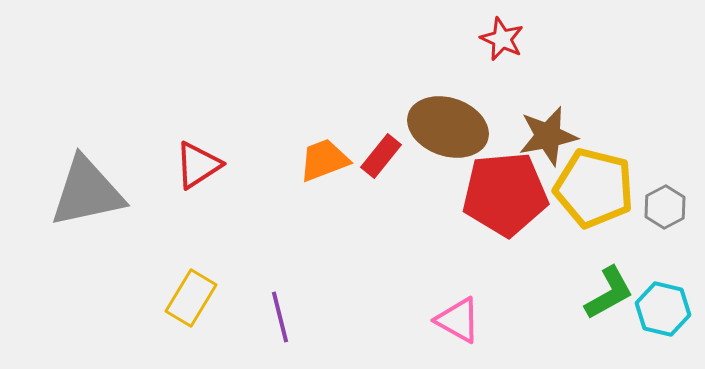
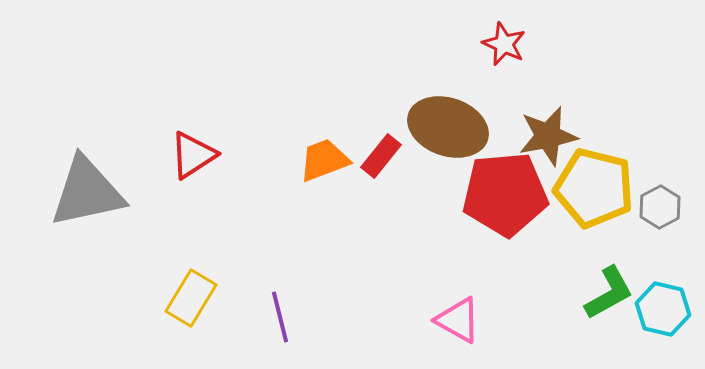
red star: moved 2 px right, 5 px down
red triangle: moved 5 px left, 10 px up
gray hexagon: moved 5 px left
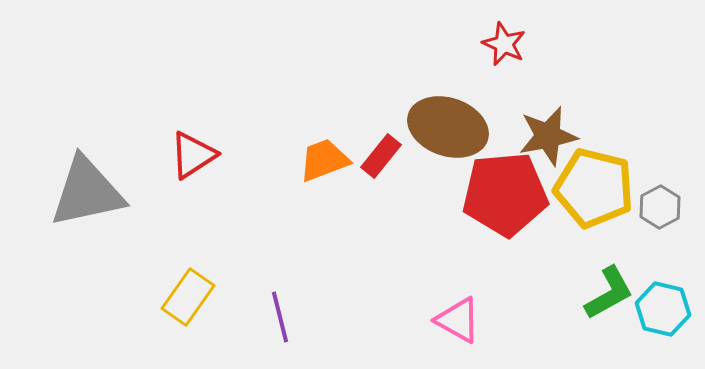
yellow rectangle: moved 3 px left, 1 px up; rotated 4 degrees clockwise
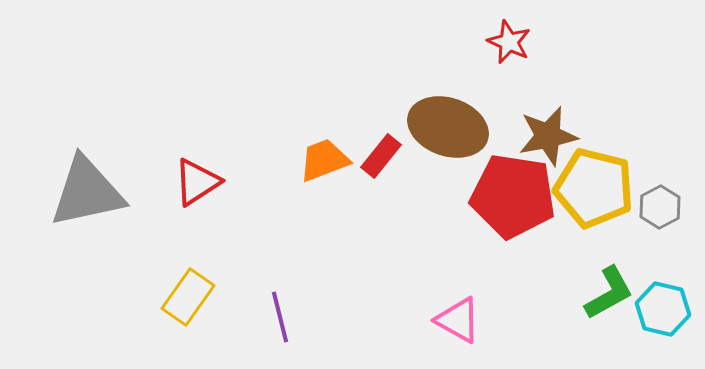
red star: moved 5 px right, 2 px up
red triangle: moved 4 px right, 27 px down
red pentagon: moved 8 px right, 2 px down; rotated 14 degrees clockwise
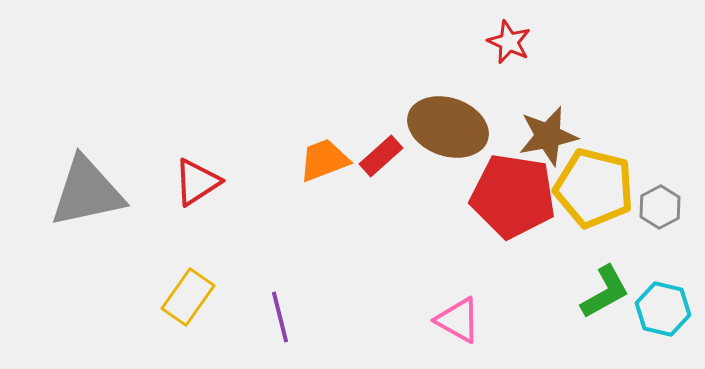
red rectangle: rotated 9 degrees clockwise
green L-shape: moved 4 px left, 1 px up
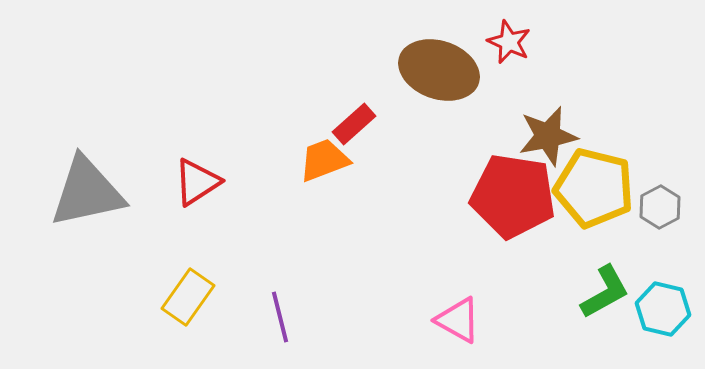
brown ellipse: moved 9 px left, 57 px up
red rectangle: moved 27 px left, 32 px up
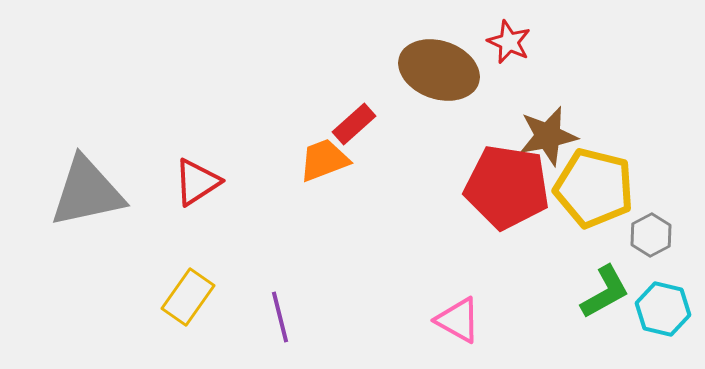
red pentagon: moved 6 px left, 9 px up
gray hexagon: moved 9 px left, 28 px down
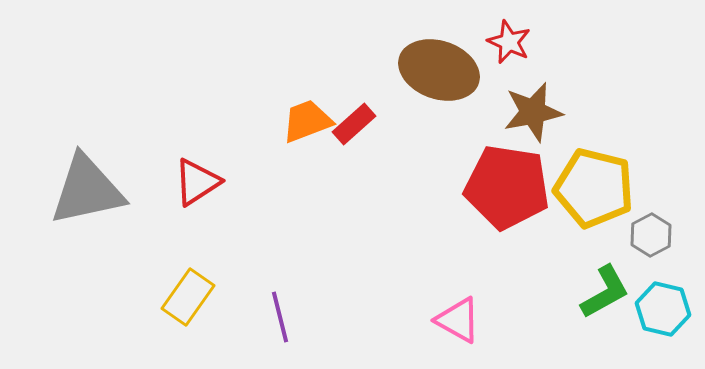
brown star: moved 15 px left, 24 px up
orange trapezoid: moved 17 px left, 39 px up
gray triangle: moved 2 px up
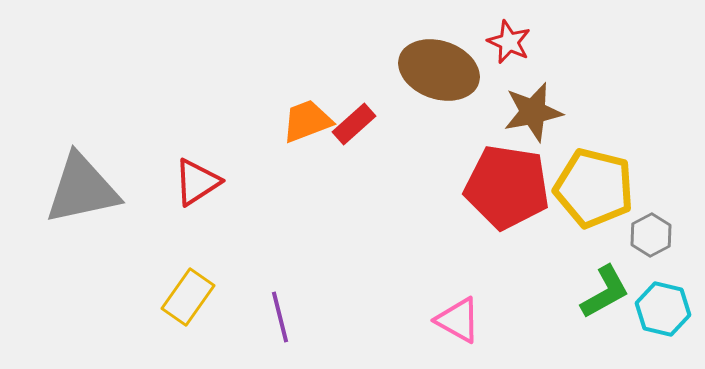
gray triangle: moved 5 px left, 1 px up
